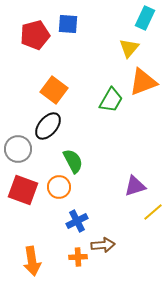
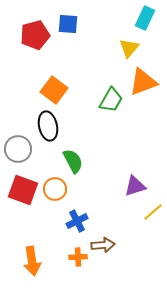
black ellipse: rotated 52 degrees counterclockwise
orange circle: moved 4 px left, 2 px down
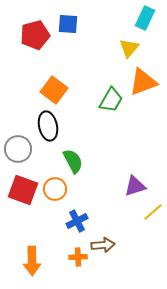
orange arrow: rotated 8 degrees clockwise
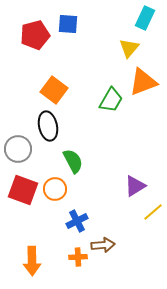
purple triangle: rotated 15 degrees counterclockwise
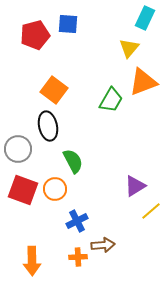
yellow line: moved 2 px left, 1 px up
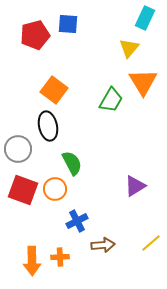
orange triangle: rotated 40 degrees counterclockwise
green semicircle: moved 1 px left, 2 px down
yellow line: moved 32 px down
orange cross: moved 18 px left
